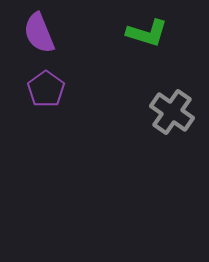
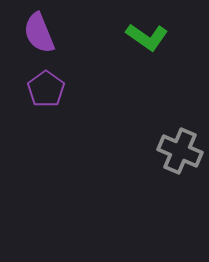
green L-shape: moved 4 px down; rotated 18 degrees clockwise
gray cross: moved 8 px right, 39 px down; rotated 12 degrees counterclockwise
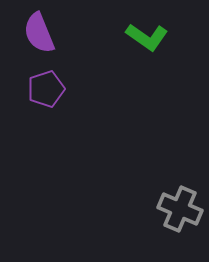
purple pentagon: rotated 18 degrees clockwise
gray cross: moved 58 px down
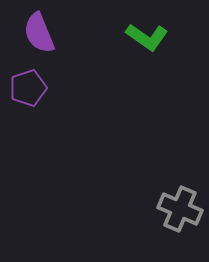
purple pentagon: moved 18 px left, 1 px up
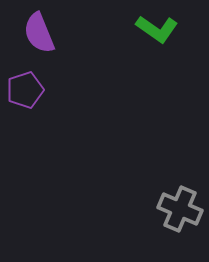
green L-shape: moved 10 px right, 8 px up
purple pentagon: moved 3 px left, 2 px down
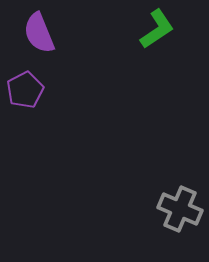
green L-shape: rotated 69 degrees counterclockwise
purple pentagon: rotated 9 degrees counterclockwise
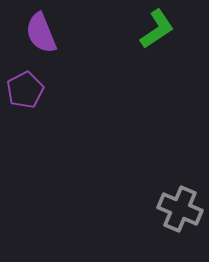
purple semicircle: moved 2 px right
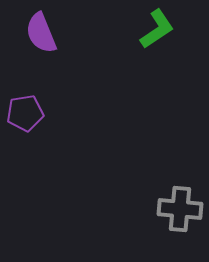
purple pentagon: moved 23 px down; rotated 18 degrees clockwise
gray cross: rotated 18 degrees counterclockwise
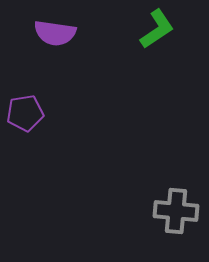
purple semicircle: moved 14 px right; rotated 60 degrees counterclockwise
gray cross: moved 4 px left, 2 px down
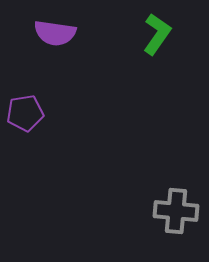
green L-shape: moved 5 px down; rotated 21 degrees counterclockwise
